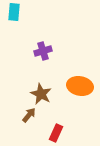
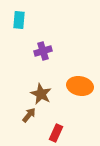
cyan rectangle: moved 5 px right, 8 px down
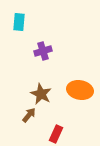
cyan rectangle: moved 2 px down
orange ellipse: moved 4 px down
red rectangle: moved 1 px down
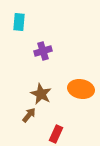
orange ellipse: moved 1 px right, 1 px up
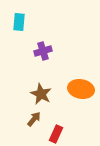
brown arrow: moved 5 px right, 4 px down
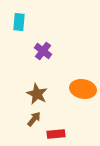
purple cross: rotated 36 degrees counterclockwise
orange ellipse: moved 2 px right
brown star: moved 4 px left
red rectangle: rotated 60 degrees clockwise
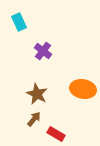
cyan rectangle: rotated 30 degrees counterclockwise
red rectangle: rotated 36 degrees clockwise
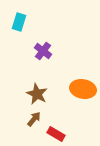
cyan rectangle: rotated 42 degrees clockwise
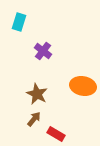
orange ellipse: moved 3 px up
